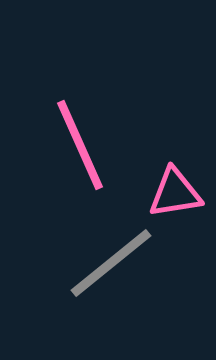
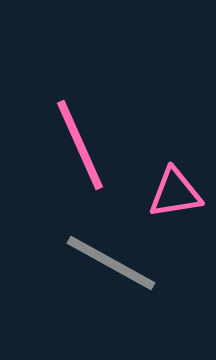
gray line: rotated 68 degrees clockwise
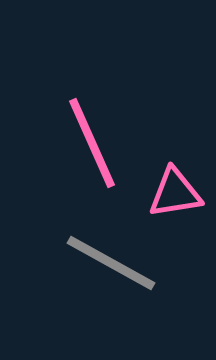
pink line: moved 12 px right, 2 px up
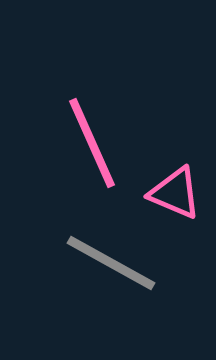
pink triangle: rotated 32 degrees clockwise
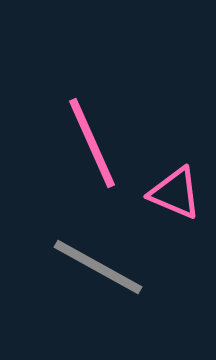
gray line: moved 13 px left, 4 px down
